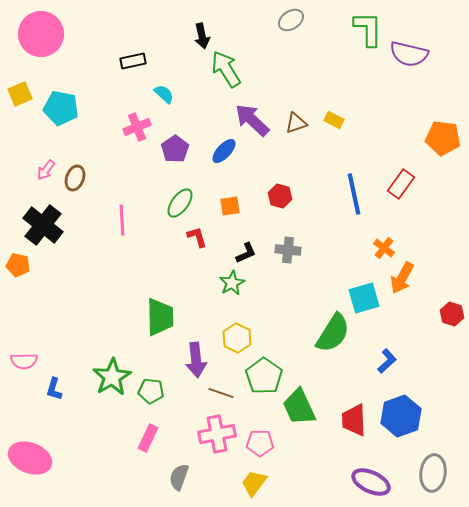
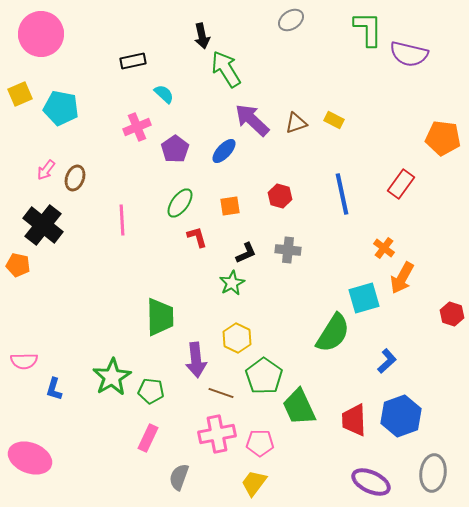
blue line at (354, 194): moved 12 px left
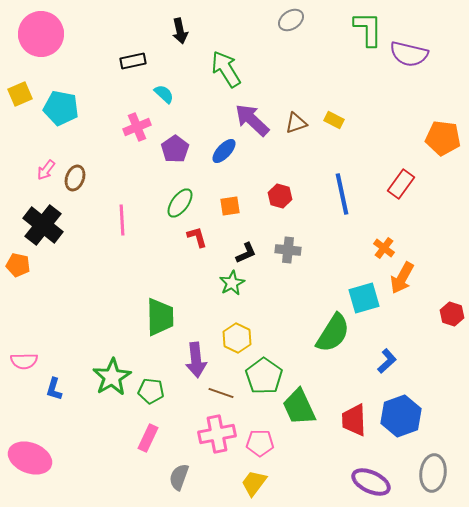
black arrow at (202, 36): moved 22 px left, 5 px up
